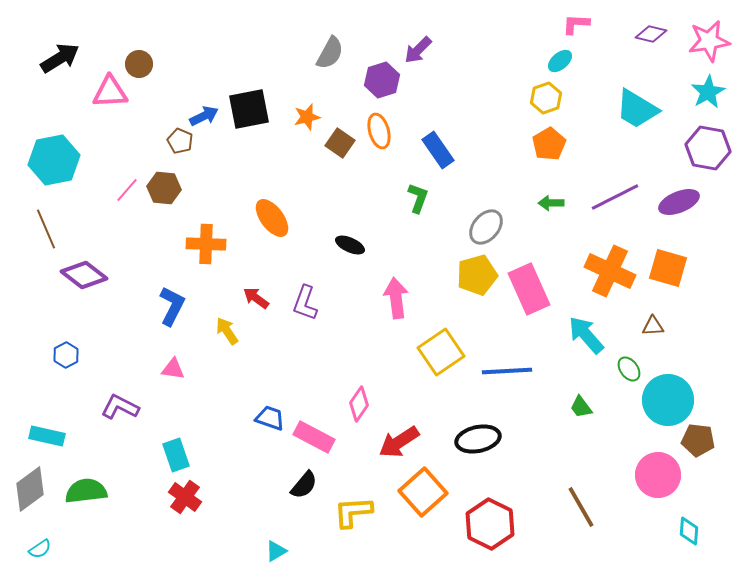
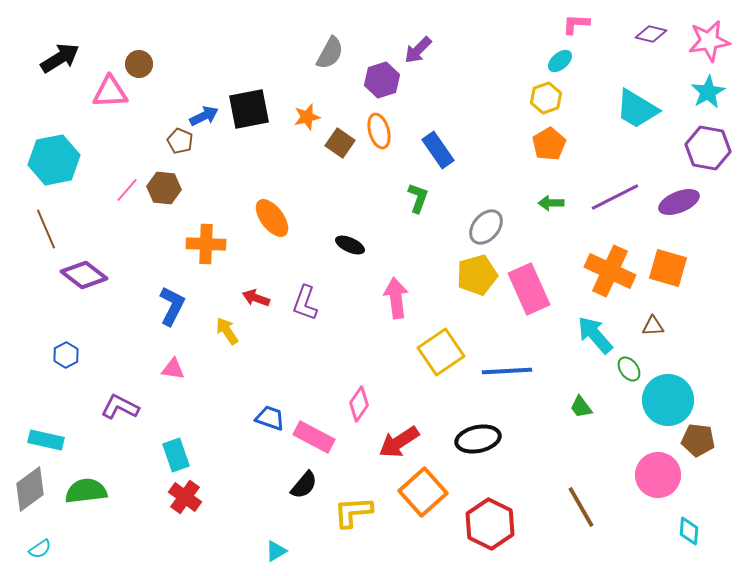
red arrow at (256, 298): rotated 16 degrees counterclockwise
cyan arrow at (586, 335): moved 9 px right
cyan rectangle at (47, 436): moved 1 px left, 4 px down
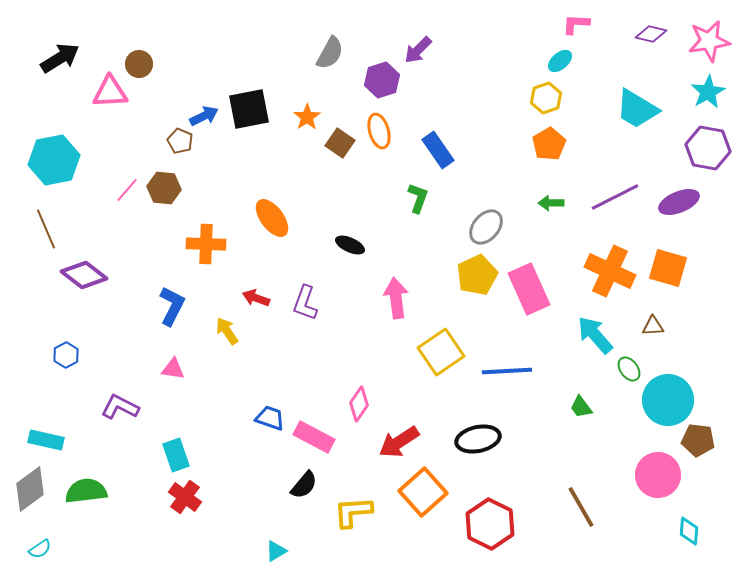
orange star at (307, 117): rotated 20 degrees counterclockwise
yellow pentagon at (477, 275): rotated 9 degrees counterclockwise
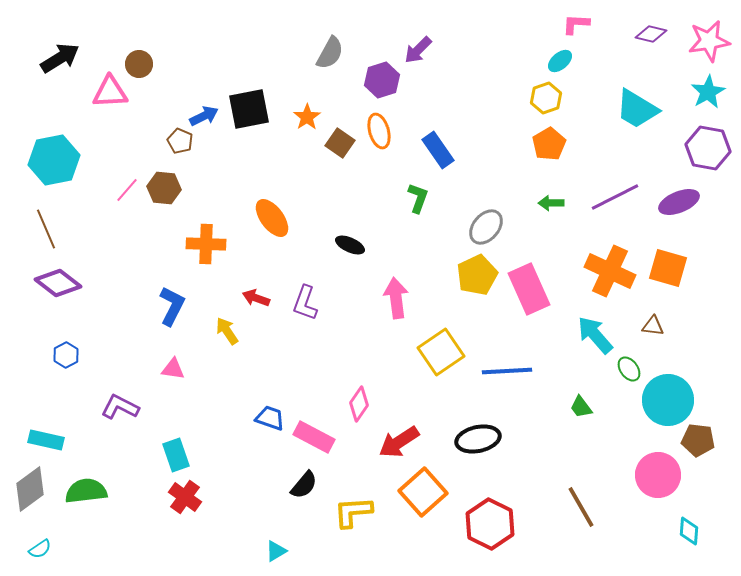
purple diamond at (84, 275): moved 26 px left, 8 px down
brown triangle at (653, 326): rotated 10 degrees clockwise
